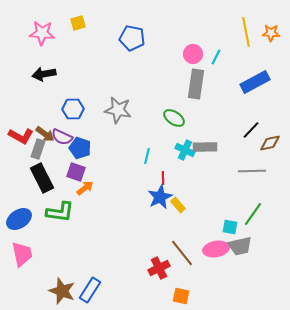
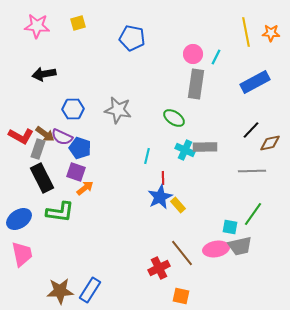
pink star at (42, 33): moved 5 px left, 7 px up
brown star at (62, 291): moved 2 px left; rotated 24 degrees counterclockwise
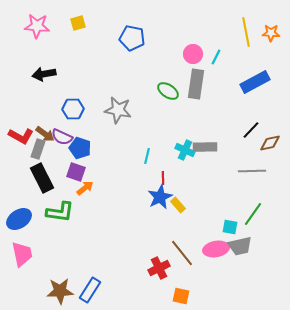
green ellipse at (174, 118): moved 6 px left, 27 px up
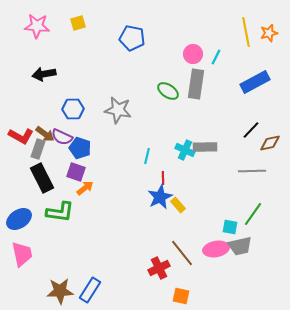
orange star at (271, 33): moved 2 px left; rotated 18 degrees counterclockwise
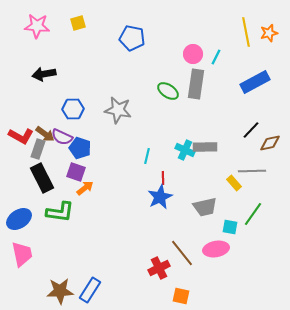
yellow rectangle at (178, 205): moved 56 px right, 22 px up
gray trapezoid at (240, 246): moved 35 px left, 39 px up
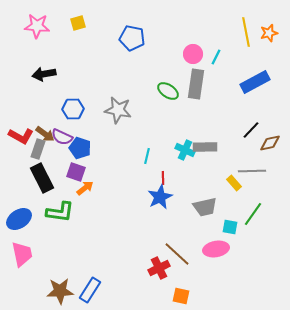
brown line at (182, 253): moved 5 px left, 1 px down; rotated 8 degrees counterclockwise
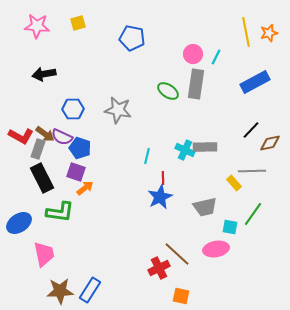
blue ellipse at (19, 219): moved 4 px down
pink trapezoid at (22, 254): moved 22 px right
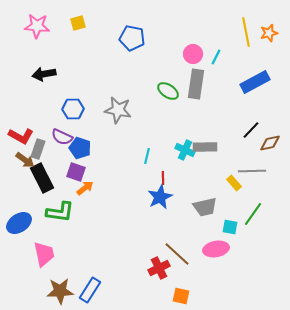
brown arrow at (45, 134): moved 20 px left, 26 px down
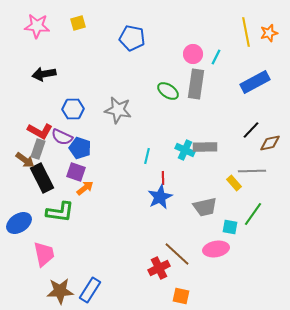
red L-shape at (21, 136): moved 19 px right, 5 px up
